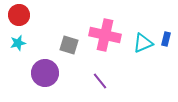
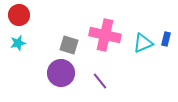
purple circle: moved 16 px right
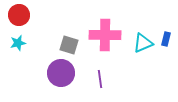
pink cross: rotated 12 degrees counterclockwise
purple line: moved 2 px up; rotated 30 degrees clockwise
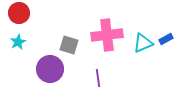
red circle: moved 2 px up
pink cross: moved 2 px right; rotated 8 degrees counterclockwise
blue rectangle: rotated 48 degrees clockwise
cyan star: moved 1 px up; rotated 14 degrees counterclockwise
purple circle: moved 11 px left, 4 px up
purple line: moved 2 px left, 1 px up
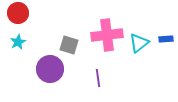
red circle: moved 1 px left
blue rectangle: rotated 24 degrees clockwise
cyan triangle: moved 4 px left; rotated 15 degrees counterclockwise
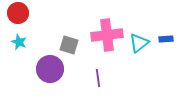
cyan star: moved 1 px right; rotated 21 degrees counterclockwise
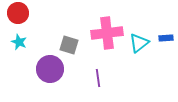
pink cross: moved 2 px up
blue rectangle: moved 1 px up
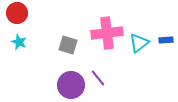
red circle: moved 1 px left
blue rectangle: moved 2 px down
gray square: moved 1 px left
purple circle: moved 21 px right, 16 px down
purple line: rotated 30 degrees counterclockwise
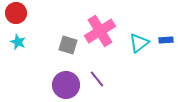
red circle: moved 1 px left
pink cross: moved 7 px left, 2 px up; rotated 24 degrees counterclockwise
cyan star: moved 1 px left
purple line: moved 1 px left, 1 px down
purple circle: moved 5 px left
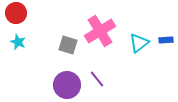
purple circle: moved 1 px right
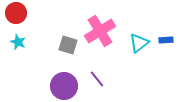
purple circle: moved 3 px left, 1 px down
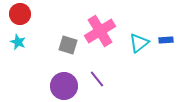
red circle: moved 4 px right, 1 px down
